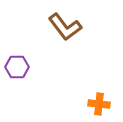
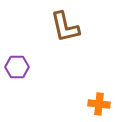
brown L-shape: rotated 24 degrees clockwise
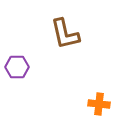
brown L-shape: moved 7 px down
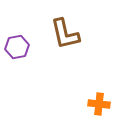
purple hexagon: moved 20 px up; rotated 10 degrees counterclockwise
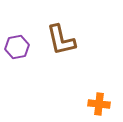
brown L-shape: moved 4 px left, 6 px down
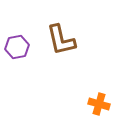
orange cross: rotated 10 degrees clockwise
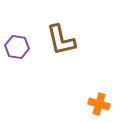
purple hexagon: rotated 20 degrees clockwise
